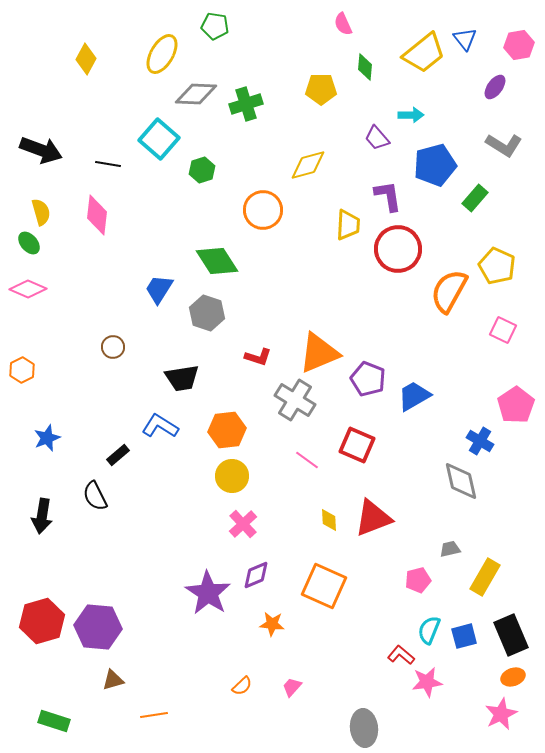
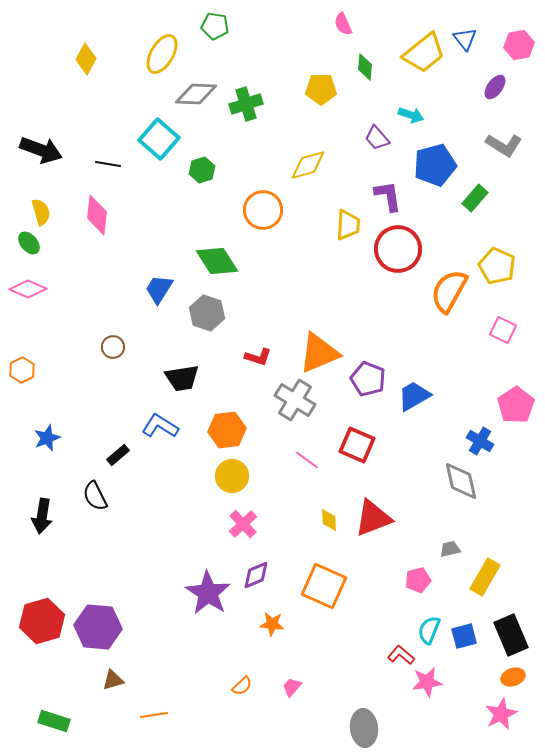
cyan arrow at (411, 115): rotated 20 degrees clockwise
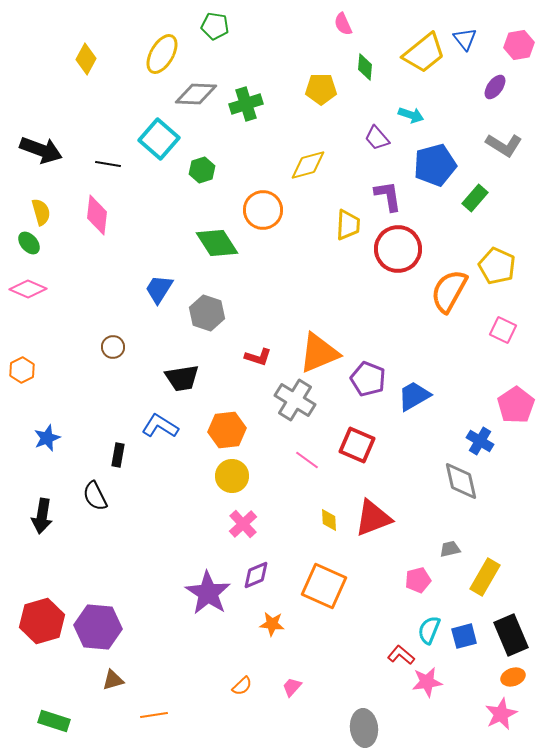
green diamond at (217, 261): moved 18 px up
black rectangle at (118, 455): rotated 40 degrees counterclockwise
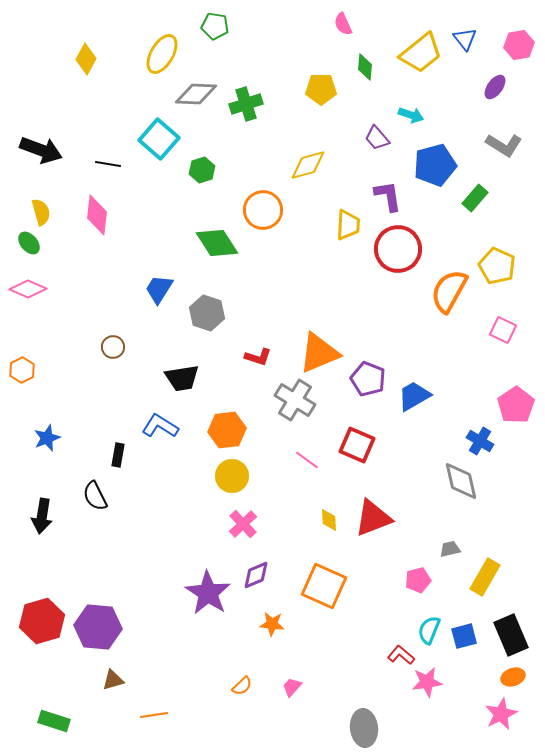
yellow trapezoid at (424, 53): moved 3 px left
